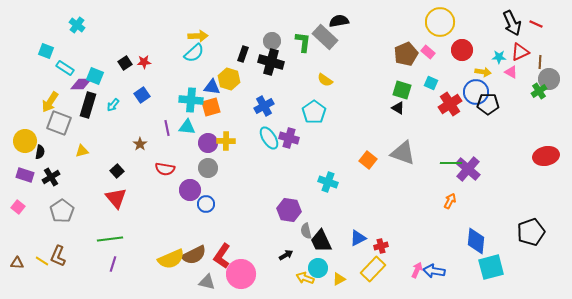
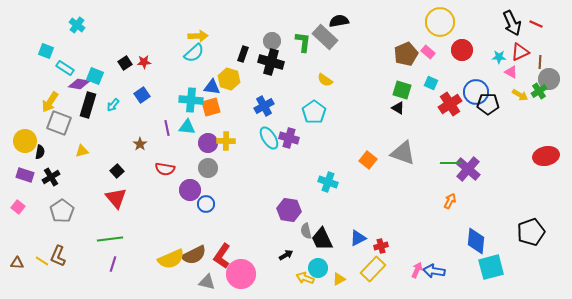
yellow arrow at (483, 72): moved 37 px right, 23 px down; rotated 21 degrees clockwise
purple diamond at (81, 84): moved 2 px left; rotated 10 degrees clockwise
black trapezoid at (321, 241): moved 1 px right, 2 px up
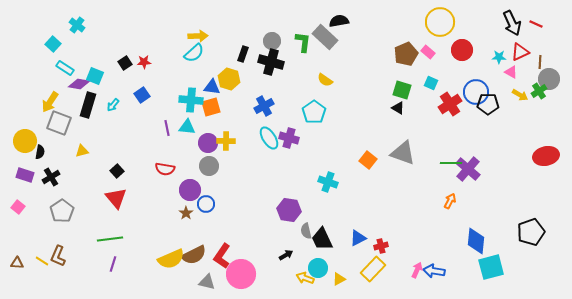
cyan square at (46, 51): moved 7 px right, 7 px up; rotated 21 degrees clockwise
brown star at (140, 144): moved 46 px right, 69 px down
gray circle at (208, 168): moved 1 px right, 2 px up
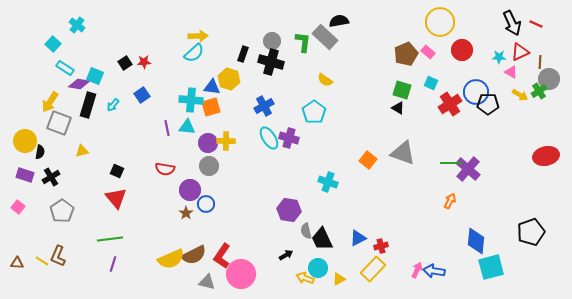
black square at (117, 171): rotated 24 degrees counterclockwise
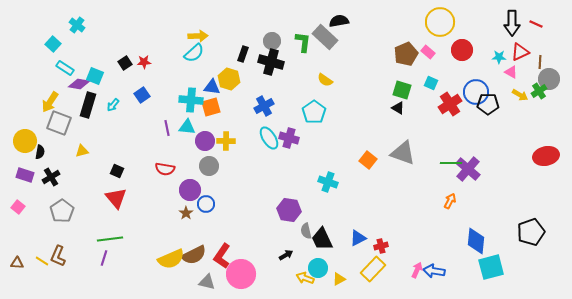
black arrow at (512, 23): rotated 25 degrees clockwise
purple circle at (208, 143): moved 3 px left, 2 px up
purple line at (113, 264): moved 9 px left, 6 px up
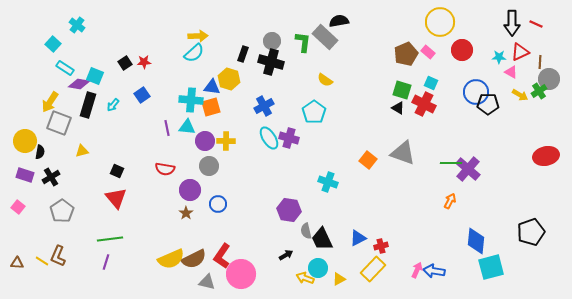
red cross at (450, 104): moved 26 px left; rotated 30 degrees counterclockwise
blue circle at (206, 204): moved 12 px right
brown semicircle at (194, 255): moved 4 px down
purple line at (104, 258): moved 2 px right, 4 px down
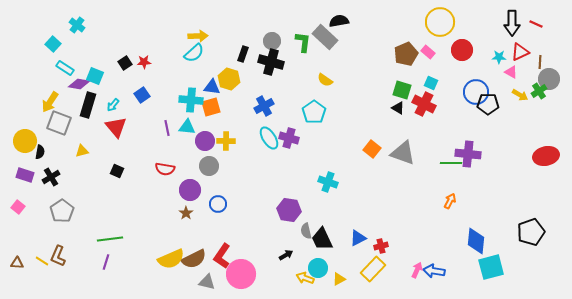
orange square at (368, 160): moved 4 px right, 11 px up
purple cross at (468, 169): moved 15 px up; rotated 35 degrees counterclockwise
red triangle at (116, 198): moved 71 px up
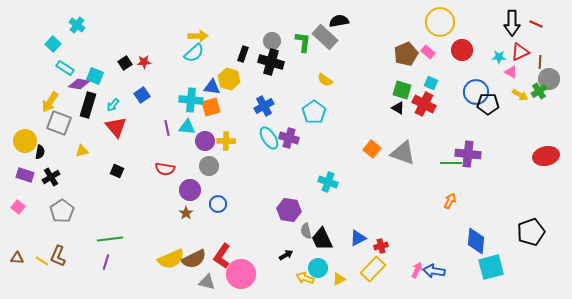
brown triangle at (17, 263): moved 5 px up
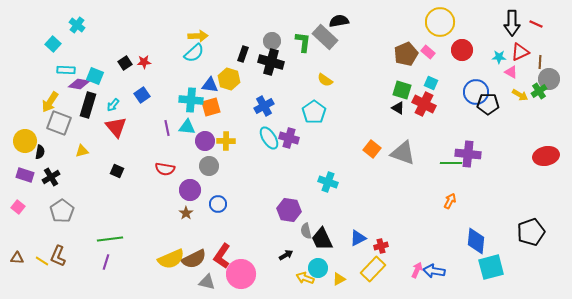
cyan rectangle at (65, 68): moved 1 px right, 2 px down; rotated 30 degrees counterclockwise
blue triangle at (212, 87): moved 2 px left, 2 px up
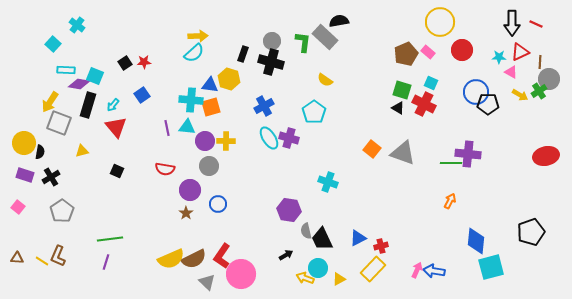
yellow circle at (25, 141): moved 1 px left, 2 px down
gray triangle at (207, 282): rotated 30 degrees clockwise
